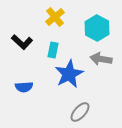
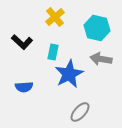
cyan hexagon: rotated 15 degrees counterclockwise
cyan rectangle: moved 2 px down
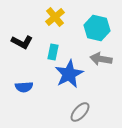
black L-shape: rotated 15 degrees counterclockwise
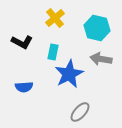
yellow cross: moved 1 px down
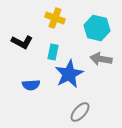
yellow cross: rotated 30 degrees counterclockwise
blue semicircle: moved 7 px right, 2 px up
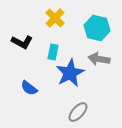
yellow cross: rotated 24 degrees clockwise
gray arrow: moved 2 px left
blue star: moved 1 px right, 1 px up
blue semicircle: moved 2 px left, 3 px down; rotated 42 degrees clockwise
gray ellipse: moved 2 px left
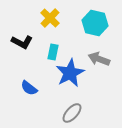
yellow cross: moved 5 px left
cyan hexagon: moved 2 px left, 5 px up
gray arrow: rotated 10 degrees clockwise
gray ellipse: moved 6 px left, 1 px down
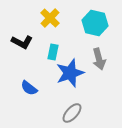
gray arrow: rotated 125 degrees counterclockwise
blue star: rotated 8 degrees clockwise
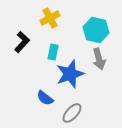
yellow cross: rotated 18 degrees clockwise
cyan hexagon: moved 1 px right, 7 px down
black L-shape: rotated 75 degrees counterclockwise
blue star: moved 1 px down
blue semicircle: moved 16 px right, 10 px down
